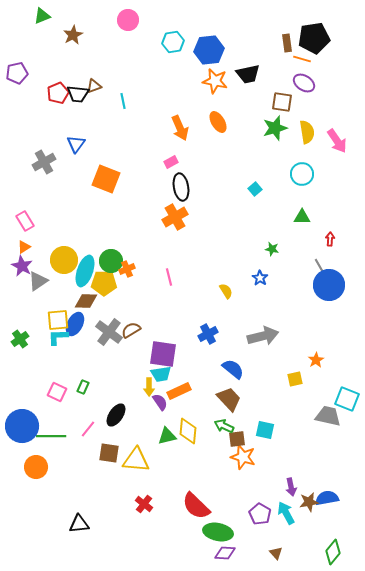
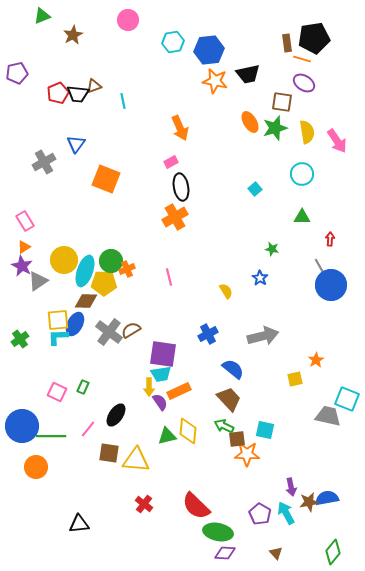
orange ellipse at (218, 122): moved 32 px right
blue circle at (329, 285): moved 2 px right
orange star at (243, 457): moved 4 px right, 3 px up; rotated 15 degrees counterclockwise
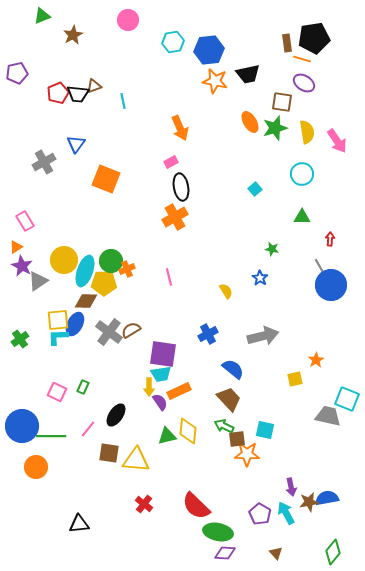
orange triangle at (24, 247): moved 8 px left
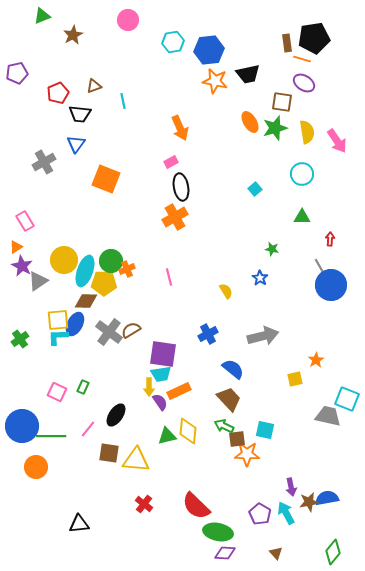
black trapezoid at (78, 94): moved 2 px right, 20 px down
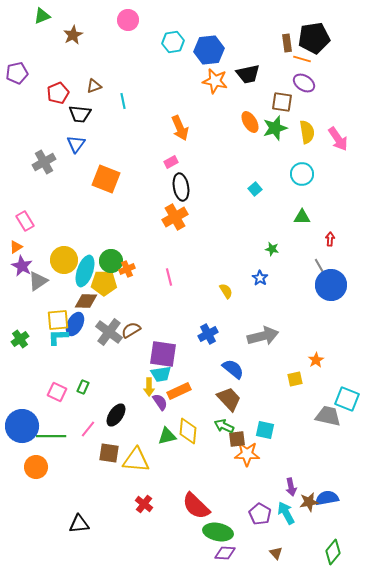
pink arrow at (337, 141): moved 1 px right, 2 px up
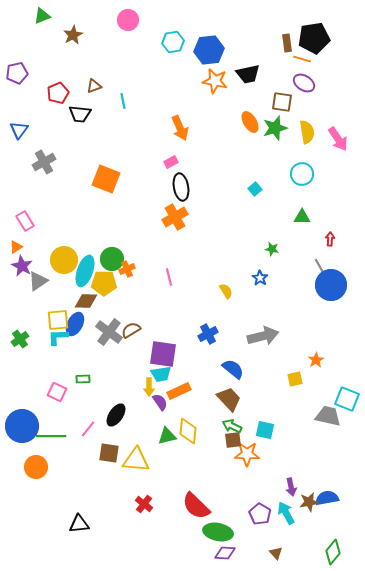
blue triangle at (76, 144): moved 57 px left, 14 px up
green circle at (111, 261): moved 1 px right, 2 px up
green rectangle at (83, 387): moved 8 px up; rotated 64 degrees clockwise
green arrow at (224, 426): moved 8 px right
brown square at (237, 439): moved 4 px left, 1 px down
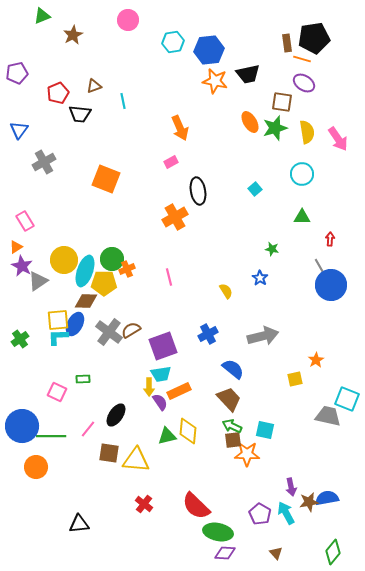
black ellipse at (181, 187): moved 17 px right, 4 px down
purple square at (163, 354): moved 8 px up; rotated 28 degrees counterclockwise
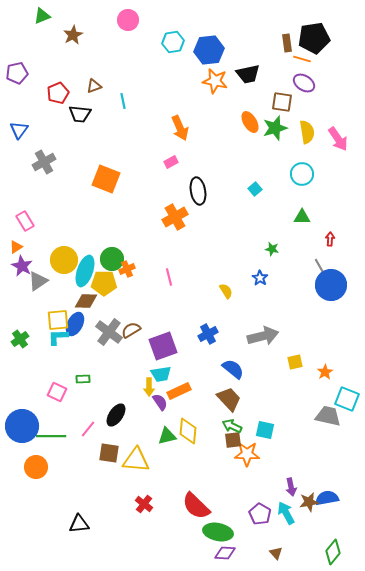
orange star at (316, 360): moved 9 px right, 12 px down
yellow square at (295, 379): moved 17 px up
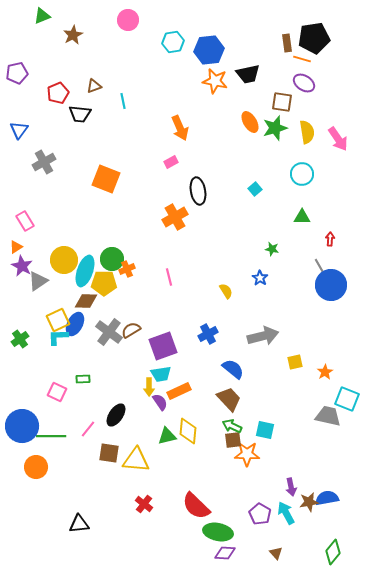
yellow square at (58, 320): rotated 20 degrees counterclockwise
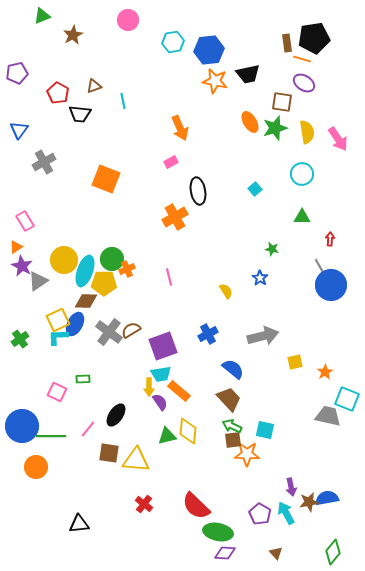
red pentagon at (58, 93): rotated 20 degrees counterclockwise
orange rectangle at (179, 391): rotated 65 degrees clockwise
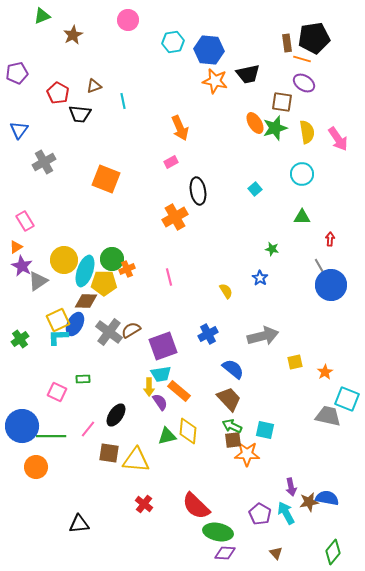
blue hexagon at (209, 50): rotated 12 degrees clockwise
orange ellipse at (250, 122): moved 5 px right, 1 px down
blue semicircle at (327, 498): rotated 20 degrees clockwise
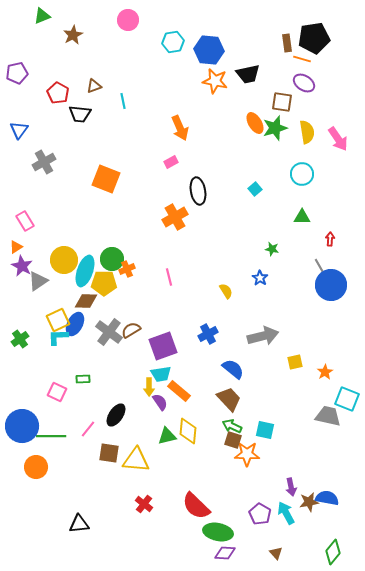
brown square at (233, 440): rotated 24 degrees clockwise
